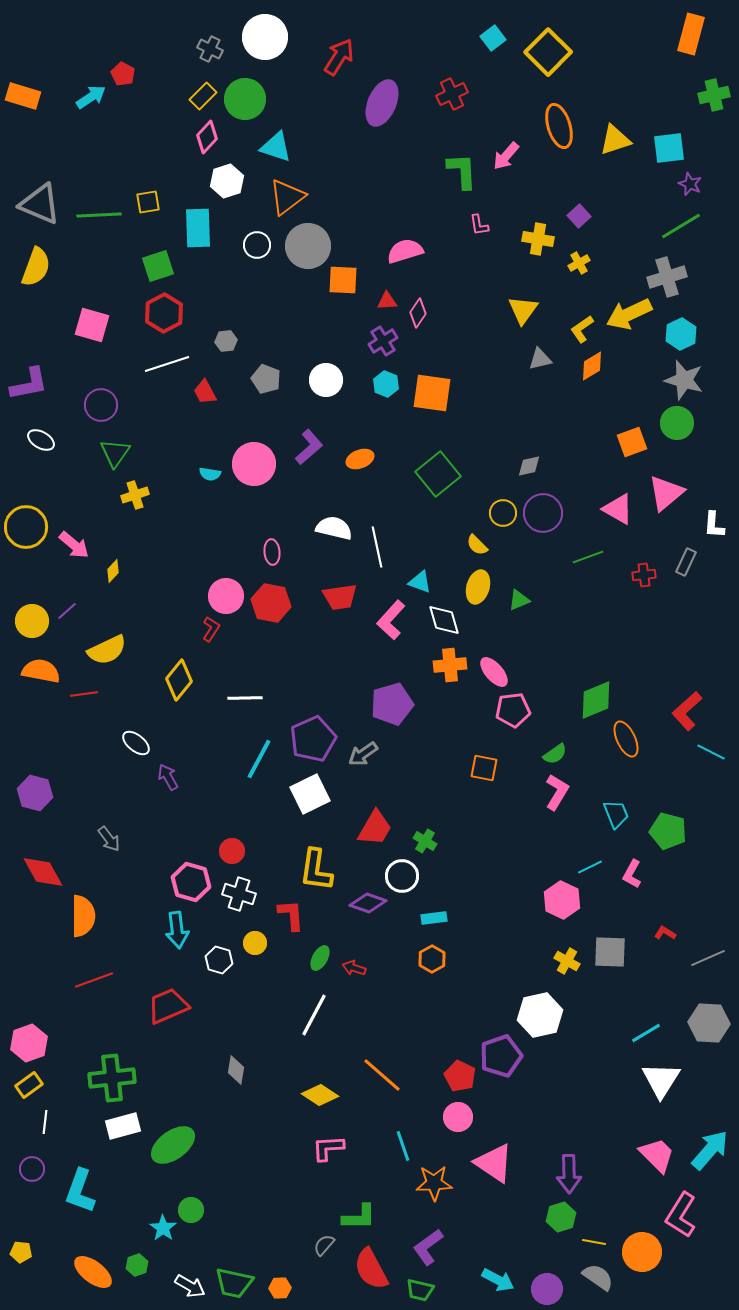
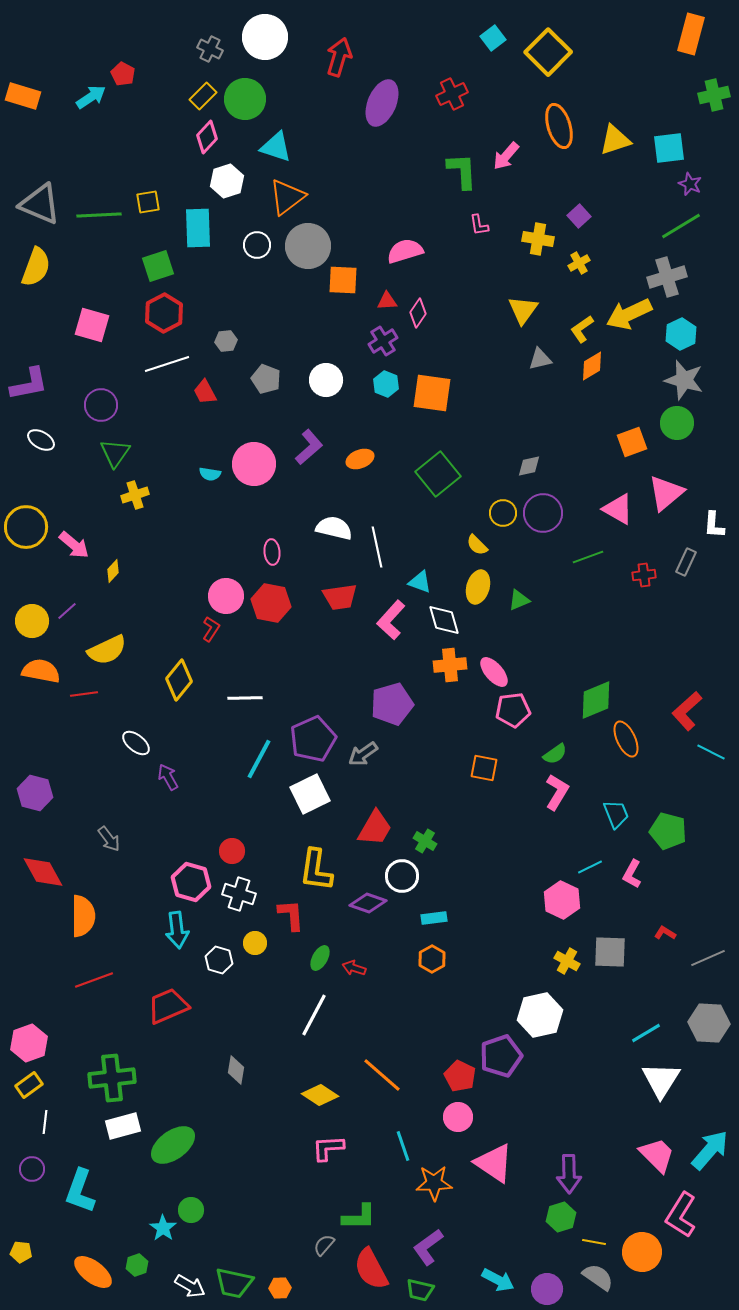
red arrow at (339, 57): rotated 15 degrees counterclockwise
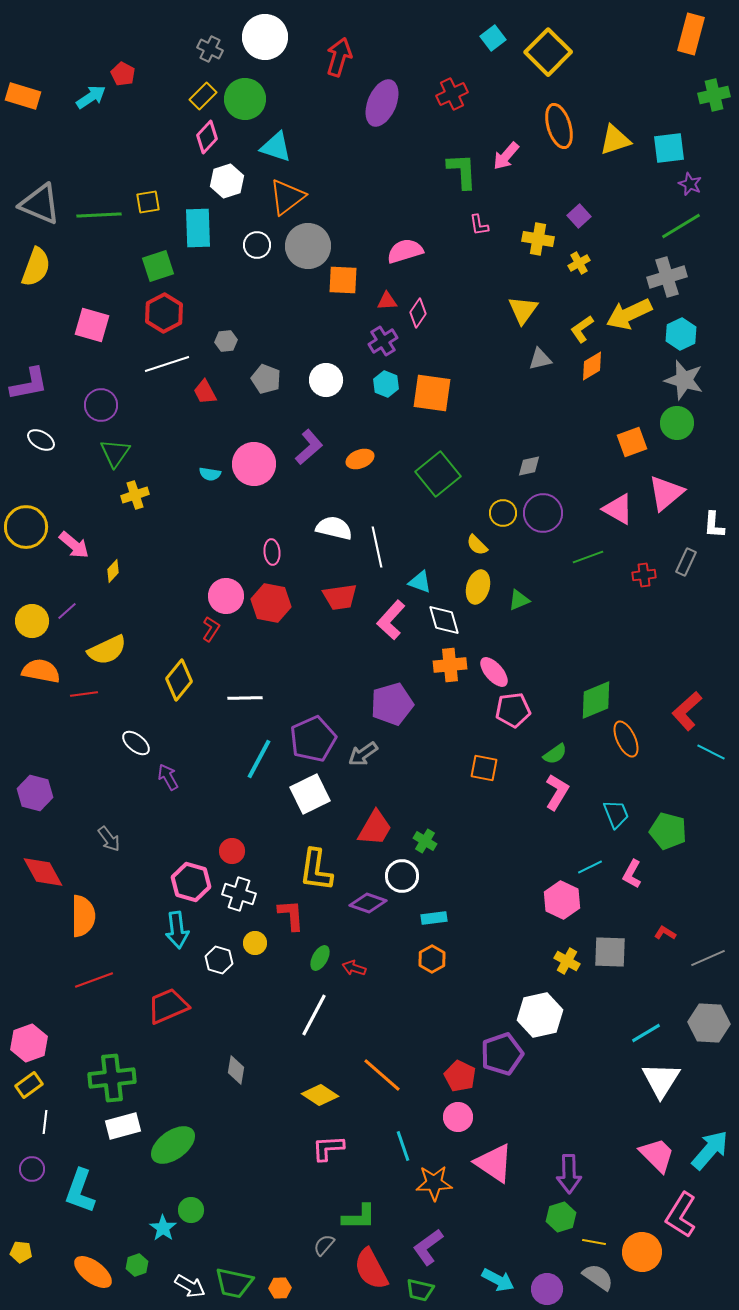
purple pentagon at (501, 1056): moved 1 px right, 2 px up
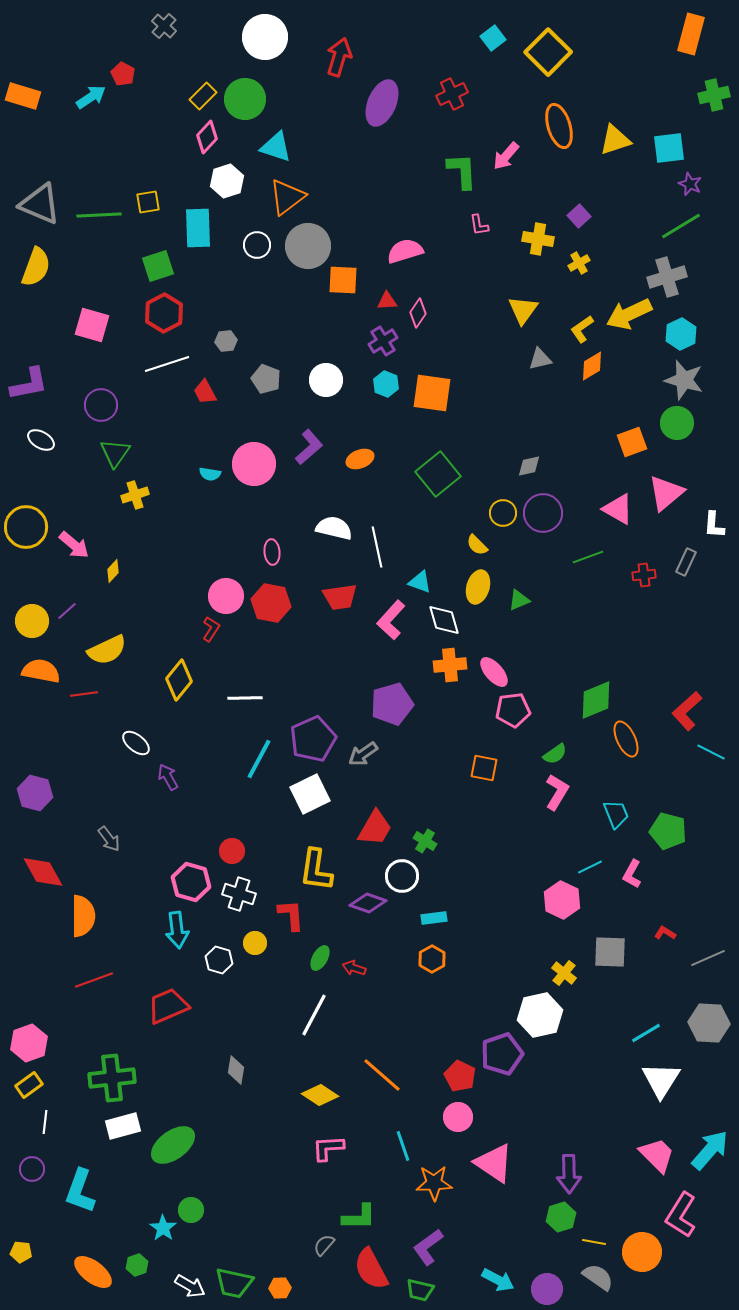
gray cross at (210, 49): moved 46 px left, 23 px up; rotated 15 degrees clockwise
yellow cross at (567, 961): moved 3 px left, 12 px down; rotated 10 degrees clockwise
